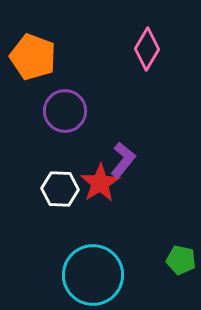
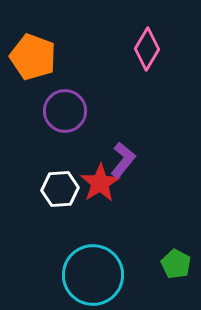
white hexagon: rotated 6 degrees counterclockwise
green pentagon: moved 5 px left, 4 px down; rotated 16 degrees clockwise
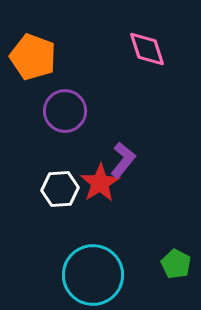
pink diamond: rotated 48 degrees counterclockwise
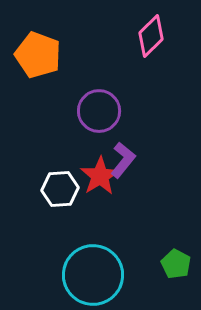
pink diamond: moved 4 px right, 13 px up; rotated 63 degrees clockwise
orange pentagon: moved 5 px right, 2 px up
purple circle: moved 34 px right
red star: moved 7 px up
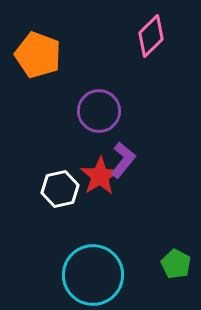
white hexagon: rotated 9 degrees counterclockwise
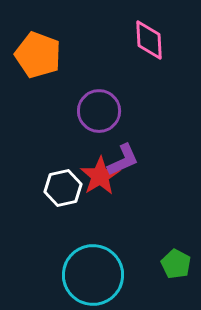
pink diamond: moved 2 px left, 4 px down; rotated 48 degrees counterclockwise
purple L-shape: rotated 27 degrees clockwise
white hexagon: moved 3 px right, 1 px up
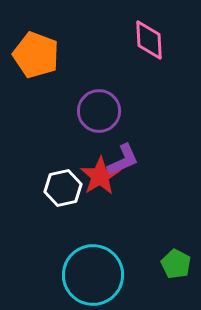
orange pentagon: moved 2 px left
